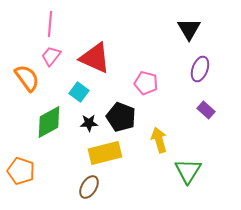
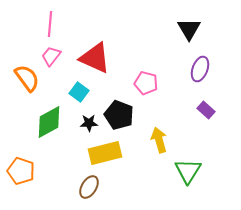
black pentagon: moved 2 px left, 2 px up
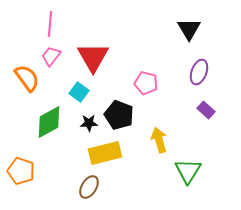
red triangle: moved 2 px left, 1 px up; rotated 36 degrees clockwise
purple ellipse: moved 1 px left, 3 px down
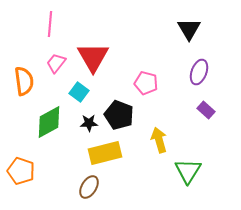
pink trapezoid: moved 5 px right, 7 px down
orange semicircle: moved 3 px left, 3 px down; rotated 28 degrees clockwise
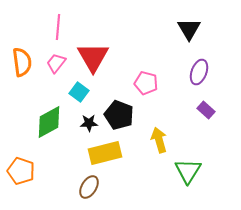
pink line: moved 8 px right, 3 px down
orange semicircle: moved 2 px left, 19 px up
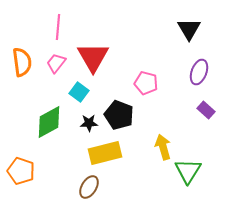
yellow arrow: moved 4 px right, 7 px down
